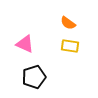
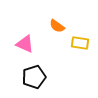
orange semicircle: moved 11 px left, 3 px down
yellow rectangle: moved 10 px right, 3 px up
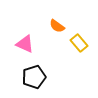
yellow rectangle: moved 1 px left; rotated 42 degrees clockwise
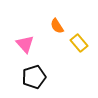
orange semicircle: rotated 21 degrees clockwise
pink triangle: rotated 24 degrees clockwise
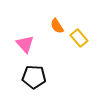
yellow rectangle: moved 5 px up
black pentagon: rotated 20 degrees clockwise
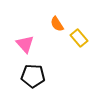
orange semicircle: moved 2 px up
black pentagon: moved 1 px left, 1 px up
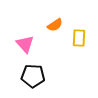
orange semicircle: moved 2 px left, 1 px down; rotated 91 degrees counterclockwise
yellow rectangle: rotated 42 degrees clockwise
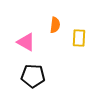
orange semicircle: rotated 49 degrees counterclockwise
pink triangle: moved 1 px right, 2 px up; rotated 18 degrees counterclockwise
